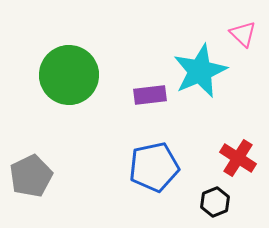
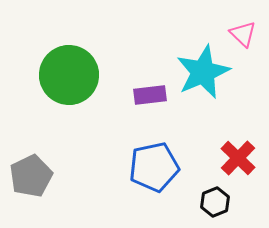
cyan star: moved 3 px right, 1 px down
red cross: rotated 12 degrees clockwise
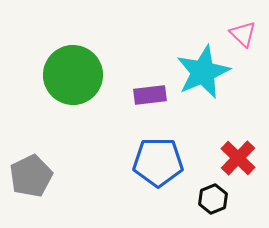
green circle: moved 4 px right
blue pentagon: moved 4 px right, 5 px up; rotated 12 degrees clockwise
black hexagon: moved 2 px left, 3 px up
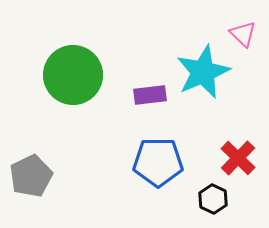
black hexagon: rotated 12 degrees counterclockwise
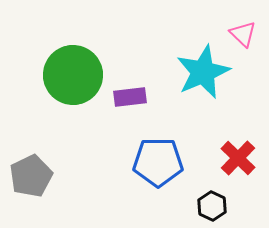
purple rectangle: moved 20 px left, 2 px down
black hexagon: moved 1 px left, 7 px down
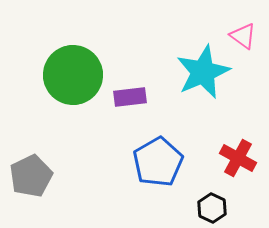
pink triangle: moved 2 px down; rotated 8 degrees counterclockwise
red cross: rotated 15 degrees counterclockwise
blue pentagon: rotated 30 degrees counterclockwise
black hexagon: moved 2 px down
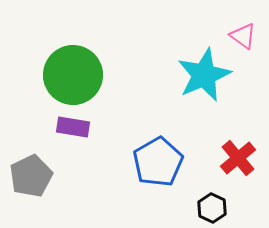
cyan star: moved 1 px right, 3 px down
purple rectangle: moved 57 px left, 30 px down; rotated 16 degrees clockwise
red cross: rotated 21 degrees clockwise
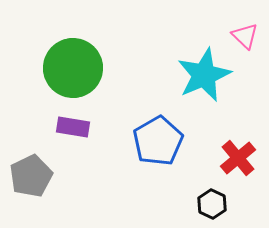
pink triangle: moved 2 px right; rotated 8 degrees clockwise
green circle: moved 7 px up
blue pentagon: moved 21 px up
black hexagon: moved 4 px up
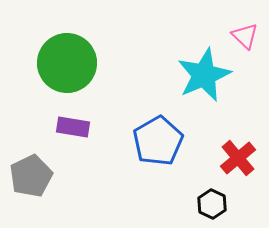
green circle: moved 6 px left, 5 px up
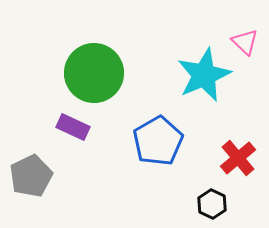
pink triangle: moved 6 px down
green circle: moved 27 px right, 10 px down
purple rectangle: rotated 16 degrees clockwise
